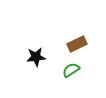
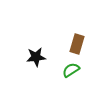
brown rectangle: rotated 48 degrees counterclockwise
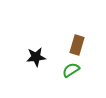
brown rectangle: moved 1 px down
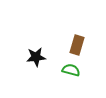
green semicircle: rotated 48 degrees clockwise
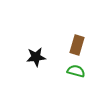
green semicircle: moved 5 px right, 1 px down
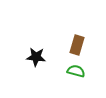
black star: rotated 12 degrees clockwise
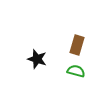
black star: moved 1 px right, 2 px down; rotated 12 degrees clockwise
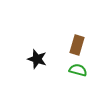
green semicircle: moved 2 px right, 1 px up
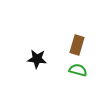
black star: rotated 12 degrees counterclockwise
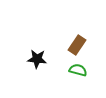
brown rectangle: rotated 18 degrees clockwise
